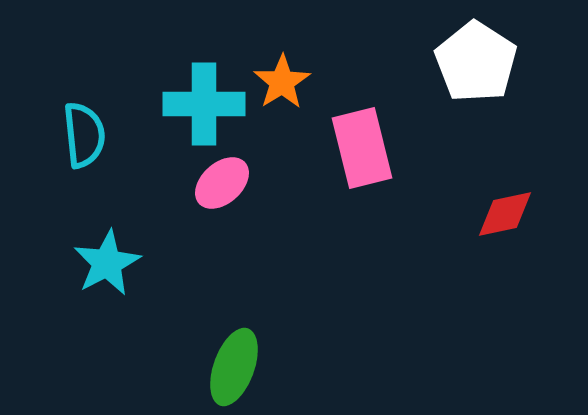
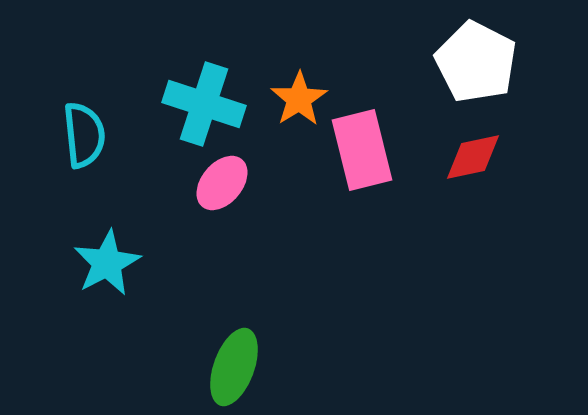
white pentagon: rotated 6 degrees counterclockwise
orange star: moved 17 px right, 17 px down
cyan cross: rotated 18 degrees clockwise
pink rectangle: moved 2 px down
pink ellipse: rotated 8 degrees counterclockwise
red diamond: moved 32 px left, 57 px up
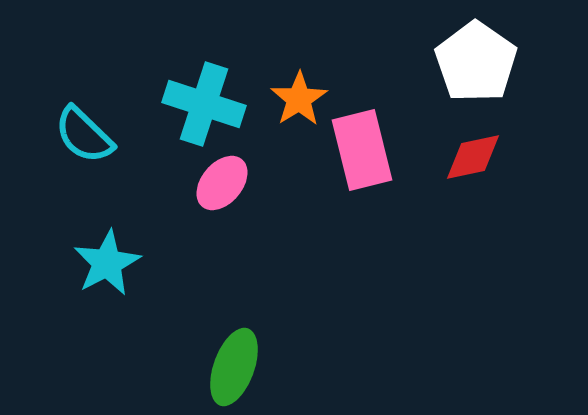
white pentagon: rotated 8 degrees clockwise
cyan semicircle: rotated 140 degrees clockwise
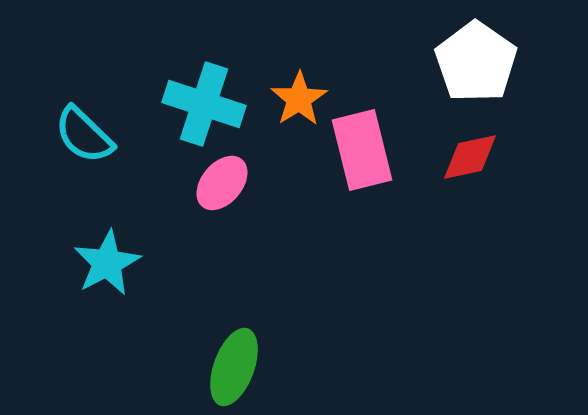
red diamond: moved 3 px left
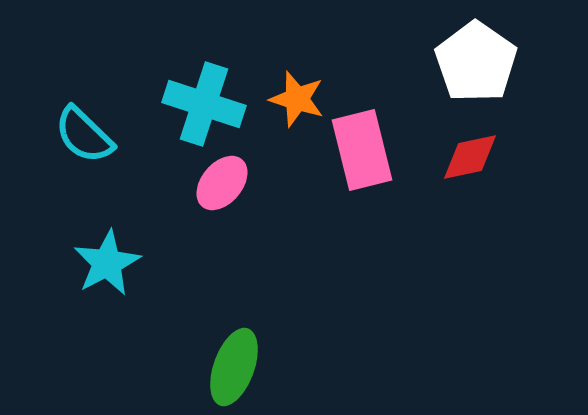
orange star: moved 2 px left; rotated 22 degrees counterclockwise
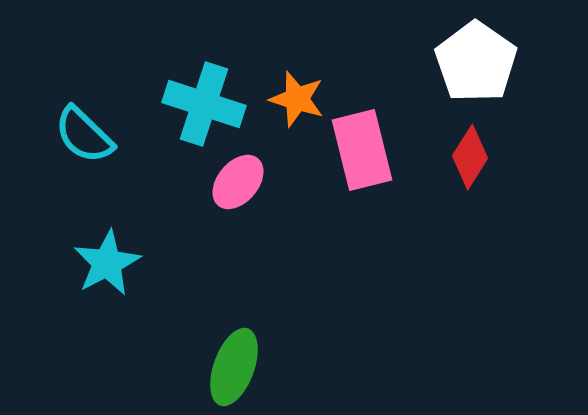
red diamond: rotated 46 degrees counterclockwise
pink ellipse: moved 16 px right, 1 px up
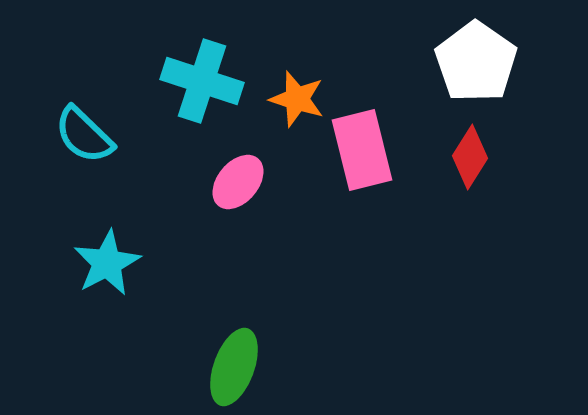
cyan cross: moved 2 px left, 23 px up
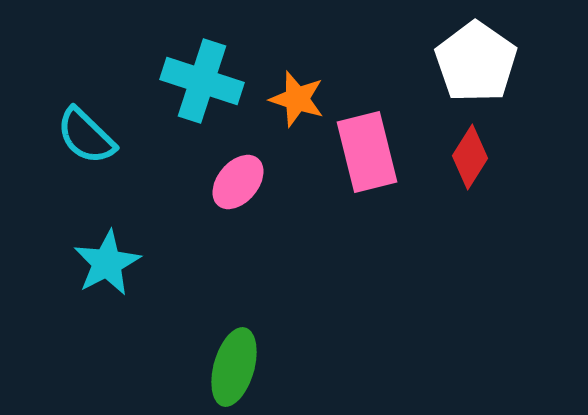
cyan semicircle: moved 2 px right, 1 px down
pink rectangle: moved 5 px right, 2 px down
green ellipse: rotated 4 degrees counterclockwise
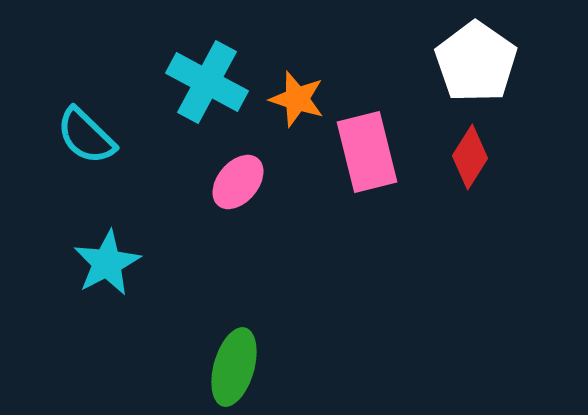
cyan cross: moved 5 px right, 1 px down; rotated 10 degrees clockwise
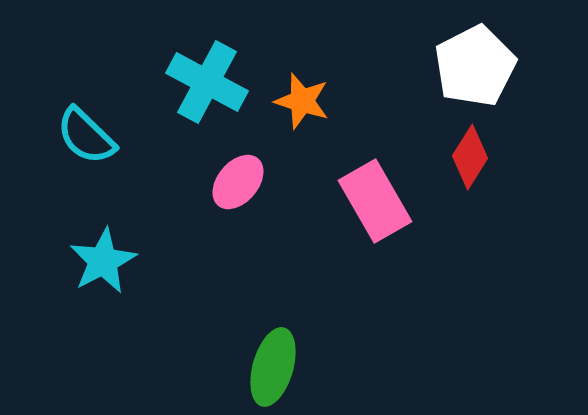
white pentagon: moved 1 px left, 4 px down; rotated 10 degrees clockwise
orange star: moved 5 px right, 2 px down
pink rectangle: moved 8 px right, 49 px down; rotated 16 degrees counterclockwise
cyan star: moved 4 px left, 2 px up
green ellipse: moved 39 px right
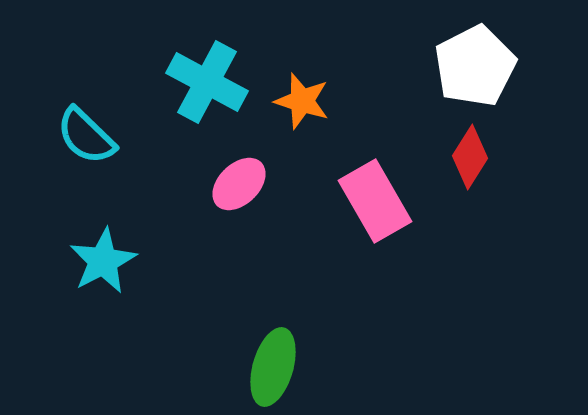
pink ellipse: moved 1 px right, 2 px down; rotated 6 degrees clockwise
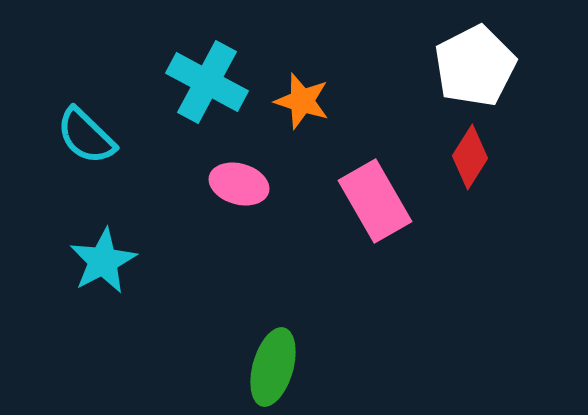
pink ellipse: rotated 60 degrees clockwise
